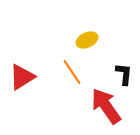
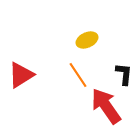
orange line: moved 6 px right, 3 px down
red triangle: moved 1 px left, 2 px up
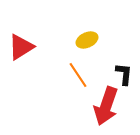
red triangle: moved 28 px up
red arrow: rotated 126 degrees counterclockwise
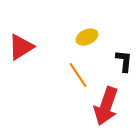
yellow ellipse: moved 3 px up
black L-shape: moved 13 px up
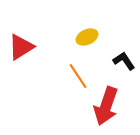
black L-shape: rotated 40 degrees counterclockwise
orange line: moved 1 px down
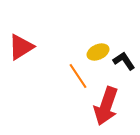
yellow ellipse: moved 11 px right, 15 px down
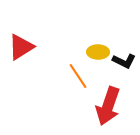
yellow ellipse: rotated 25 degrees clockwise
black L-shape: rotated 150 degrees clockwise
red arrow: moved 2 px right
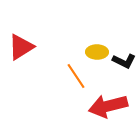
yellow ellipse: moved 1 px left
orange line: moved 2 px left
red arrow: rotated 57 degrees clockwise
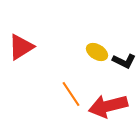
yellow ellipse: rotated 30 degrees clockwise
orange line: moved 5 px left, 18 px down
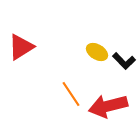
black L-shape: rotated 20 degrees clockwise
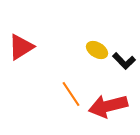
yellow ellipse: moved 2 px up
